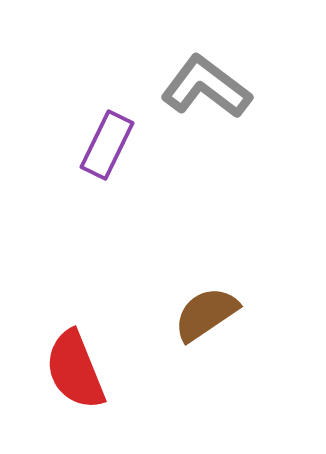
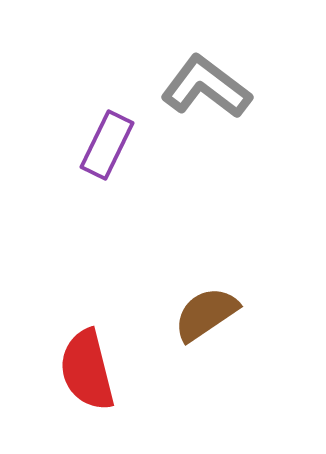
red semicircle: moved 12 px right; rotated 8 degrees clockwise
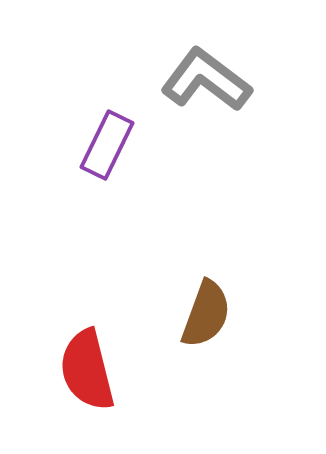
gray L-shape: moved 7 px up
brown semicircle: rotated 144 degrees clockwise
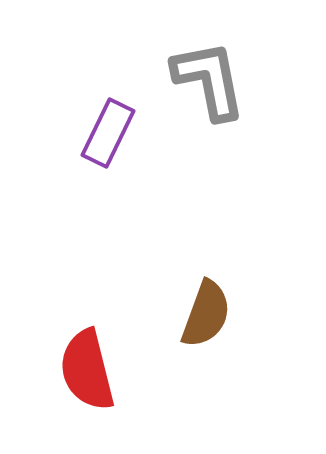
gray L-shape: moved 3 px right; rotated 42 degrees clockwise
purple rectangle: moved 1 px right, 12 px up
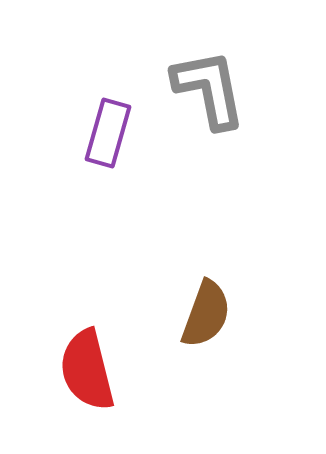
gray L-shape: moved 9 px down
purple rectangle: rotated 10 degrees counterclockwise
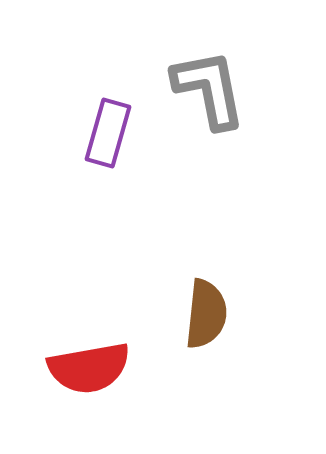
brown semicircle: rotated 14 degrees counterclockwise
red semicircle: moved 2 px right, 2 px up; rotated 86 degrees counterclockwise
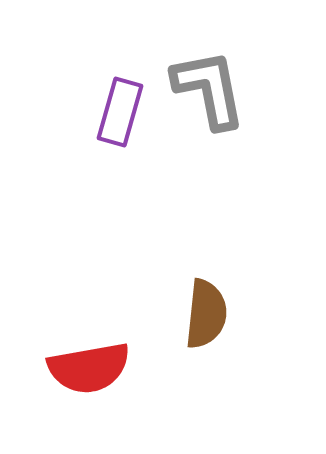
purple rectangle: moved 12 px right, 21 px up
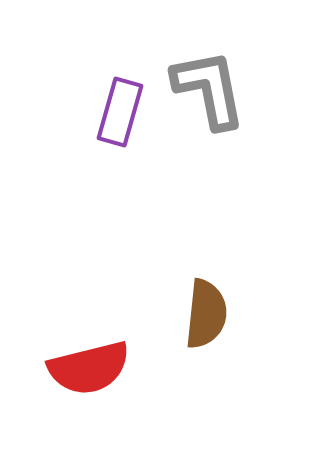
red semicircle: rotated 4 degrees counterclockwise
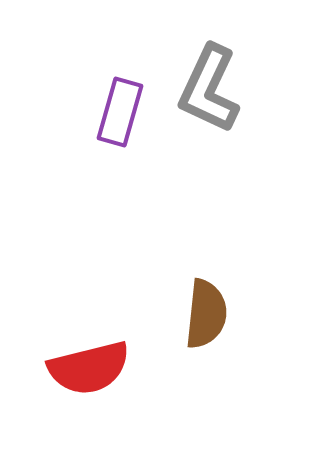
gray L-shape: rotated 144 degrees counterclockwise
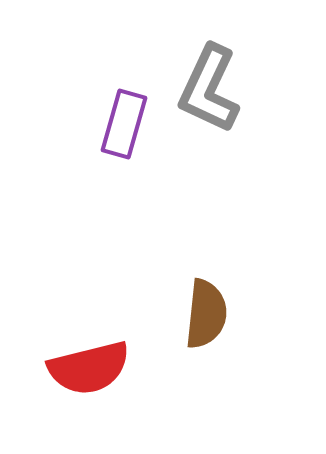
purple rectangle: moved 4 px right, 12 px down
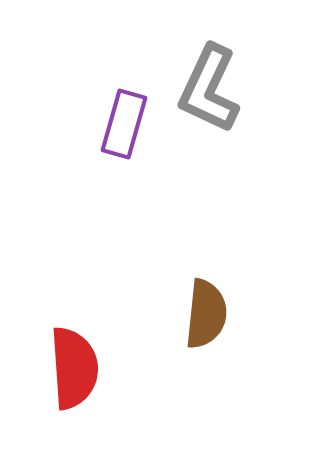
red semicircle: moved 15 px left; rotated 80 degrees counterclockwise
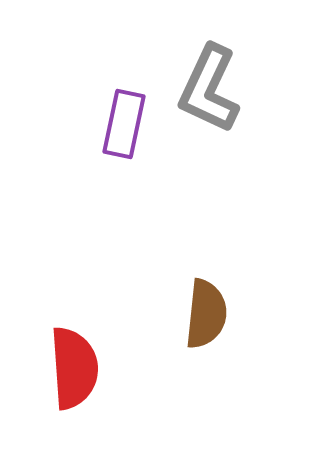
purple rectangle: rotated 4 degrees counterclockwise
